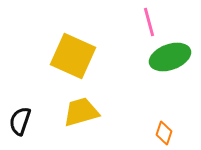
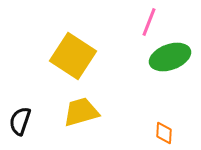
pink line: rotated 36 degrees clockwise
yellow square: rotated 9 degrees clockwise
orange diamond: rotated 15 degrees counterclockwise
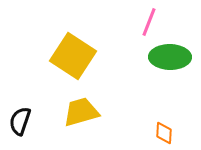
green ellipse: rotated 21 degrees clockwise
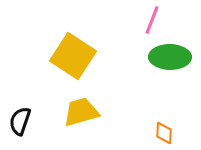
pink line: moved 3 px right, 2 px up
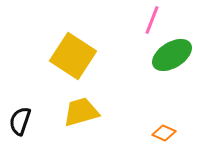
green ellipse: moved 2 px right, 2 px up; rotated 33 degrees counterclockwise
orange diamond: rotated 70 degrees counterclockwise
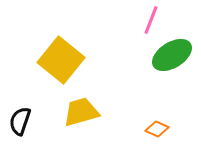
pink line: moved 1 px left
yellow square: moved 12 px left, 4 px down; rotated 6 degrees clockwise
orange diamond: moved 7 px left, 4 px up
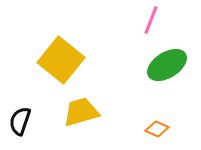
green ellipse: moved 5 px left, 10 px down
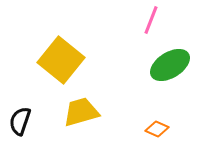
green ellipse: moved 3 px right
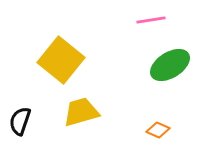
pink line: rotated 60 degrees clockwise
orange diamond: moved 1 px right, 1 px down
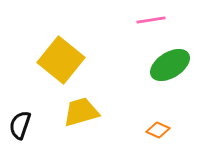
black semicircle: moved 4 px down
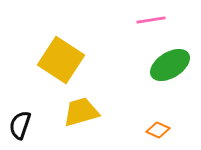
yellow square: rotated 6 degrees counterclockwise
